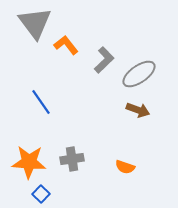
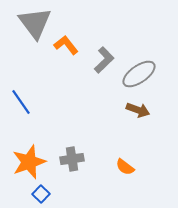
blue line: moved 20 px left
orange star: rotated 24 degrees counterclockwise
orange semicircle: rotated 18 degrees clockwise
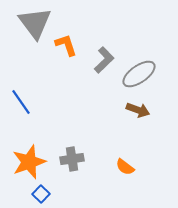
orange L-shape: rotated 20 degrees clockwise
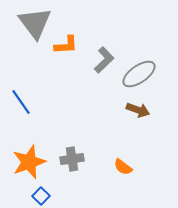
orange L-shape: rotated 105 degrees clockwise
orange semicircle: moved 2 px left
blue square: moved 2 px down
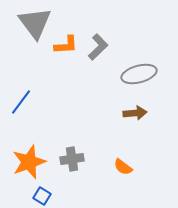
gray L-shape: moved 6 px left, 13 px up
gray ellipse: rotated 20 degrees clockwise
blue line: rotated 72 degrees clockwise
brown arrow: moved 3 px left, 3 px down; rotated 25 degrees counterclockwise
blue square: moved 1 px right; rotated 12 degrees counterclockwise
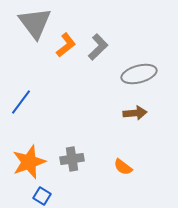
orange L-shape: rotated 35 degrees counterclockwise
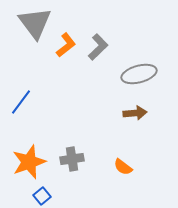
blue square: rotated 18 degrees clockwise
